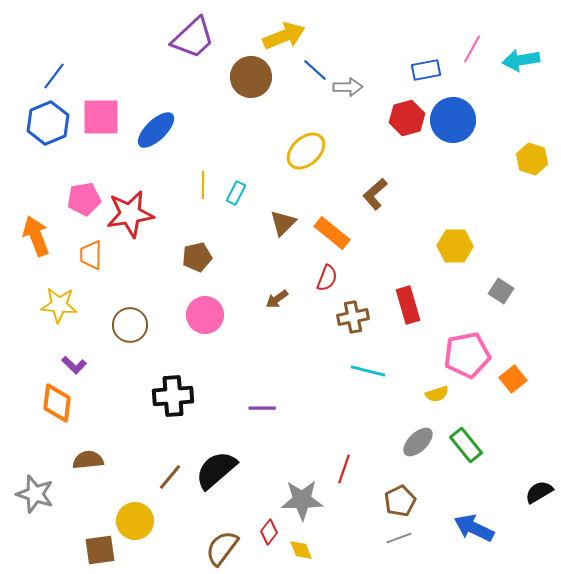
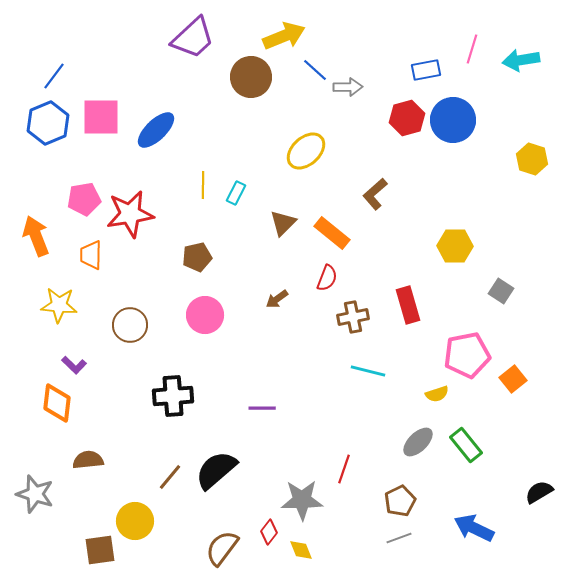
pink line at (472, 49): rotated 12 degrees counterclockwise
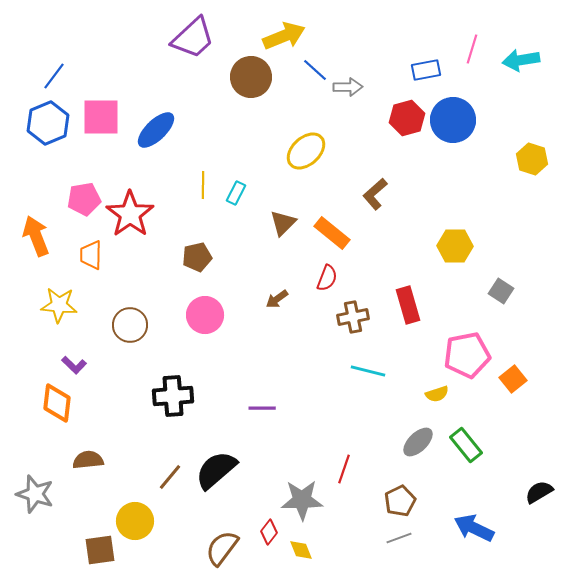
red star at (130, 214): rotated 27 degrees counterclockwise
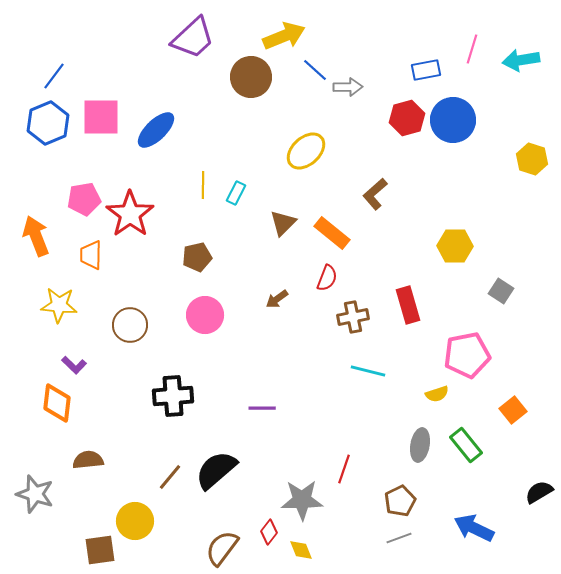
orange square at (513, 379): moved 31 px down
gray ellipse at (418, 442): moved 2 px right, 3 px down; rotated 36 degrees counterclockwise
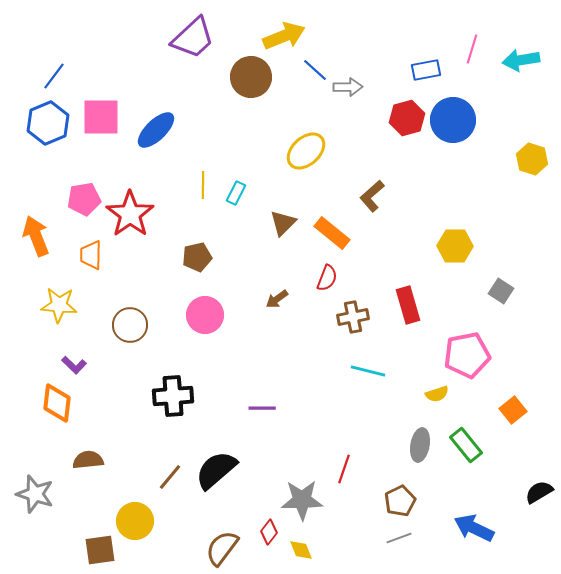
brown L-shape at (375, 194): moved 3 px left, 2 px down
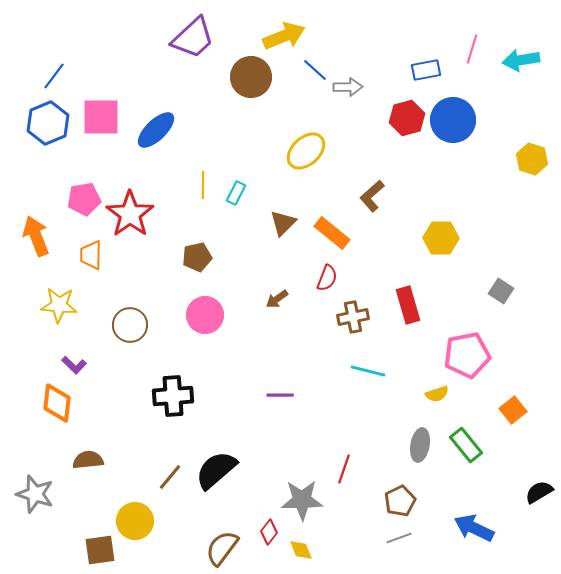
yellow hexagon at (455, 246): moved 14 px left, 8 px up
purple line at (262, 408): moved 18 px right, 13 px up
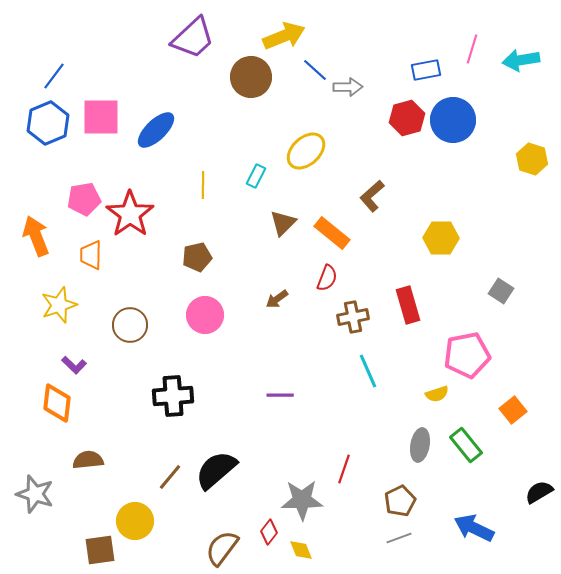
cyan rectangle at (236, 193): moved 20 px right, 17 px up
yellow star at (59, 305): rotated 24 degrees counterclockwise
cyan line at (368, 371): rotated 52 degrees clockwise
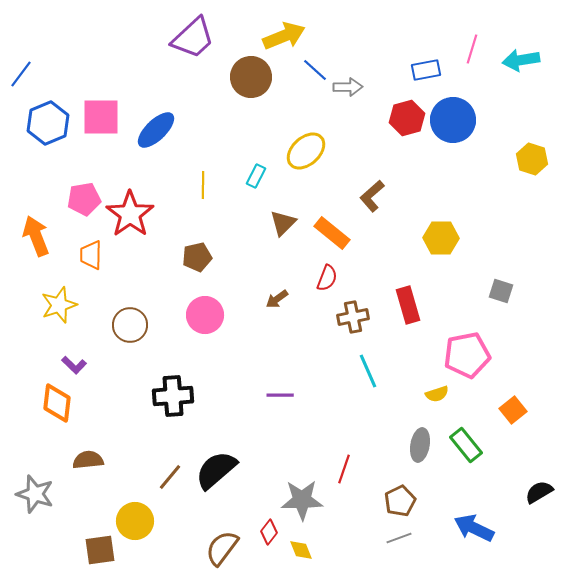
blue line at (54, 76): moved 33 px left, 2 px up
gray square at (501, 291): rotated 15 degrees counterclockwise
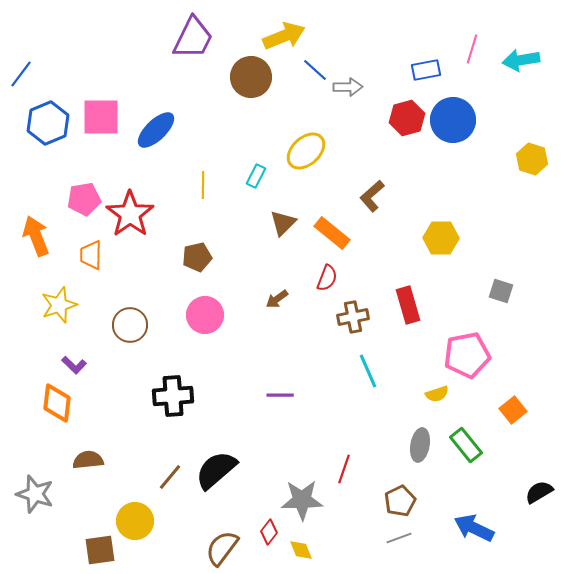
purple trapezoid at (193, 38): rotated 21 degrees counterclockwise
